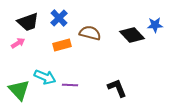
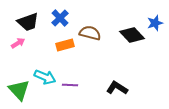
blue cross: moved 1 px right
blue star: moved 2 px up; rotated 14 degrees counterclockwise
orange rectangle: moved 3 px right
black L-shape: rotated 35 degrees counterclockwise
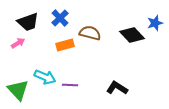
green triangle: moved 1 px left
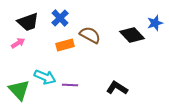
brown semicircle: moved 2 px down; rotated 15 degrees clockwise
green triangle: moved 1 px right
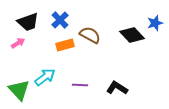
blue cross: moved 2 px down
cyan arrow: rotated 60 degrees counterclockwise
purple line: moved 10 px right
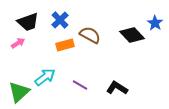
blue star: rotated 21 degrees counterclockwise
purple line: rotated 28 degrees clockwise
green triangle: moved 2 px down; rotated 30 degrees clockwise
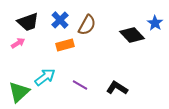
brown semicircle: moved 3 px left, 10 px up; rotated 90 degrees clockwise
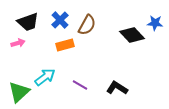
blue star: rotated 28 degrees counterclockwise
pink arrow: rotated 16 degrees clockwise
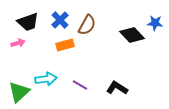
cyan arrow: moved 1 px right, 2 px down; rotated 30 degrees clockwise
